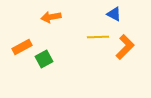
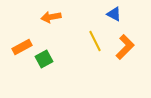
yellow line: moved 3 px left, 4 px down; rotated 65 degrees clockwise
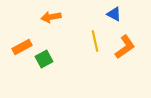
yellow line: rotated 15 degrees clockwise
orange L-shape: rotated 10 degrees clockwise
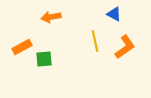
green square: rotated 24 degrees clockwise
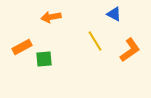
yellow line: rotated 20 degrees counterclockwise
orange L-shape: moved 5 px right, 3 px down
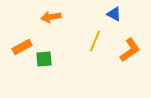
yellow line: rotated 55 degrees clockwise
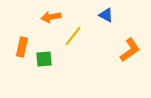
blue triangle: moved 8 px left, 1 px down
yellow line: moved 22 px left, 5 px up; rotated 15 degrees clockwise
orange rectangle: rotated 48 degrees counterclockwise
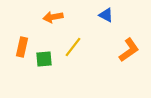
orange arrow: moved 2 px right
yellow line: moved 11 px down
orange L-shape: moved 1 px left
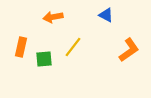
orange rectangle: moved 1 px left
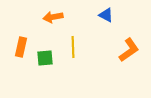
yellow line: rotated 40 degrees counterclockwise
green square: moved 1 px right, 1 px up
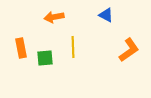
orange arrow: moved 1 px right
orange rectangle: moved 1 px down; rotated 24 degrees counterclockwise
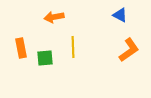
blue triangle: moved 14 px right
